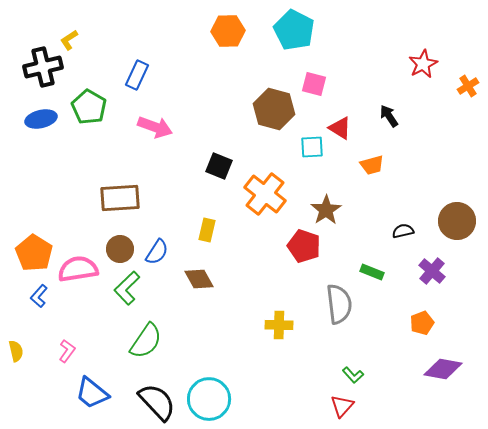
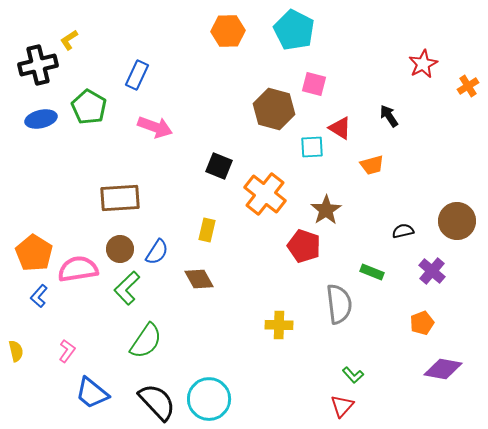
black cross at (43, 67): moved 5 px left, 2 px up
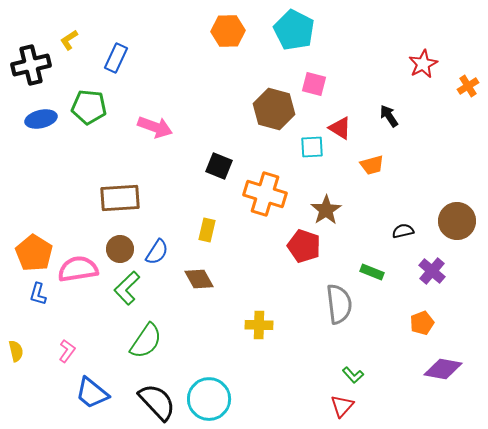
black cross at (38, 65): moved 7 px left
blue rectangle at (137, 75): moved 21 px left, 17 px up
green pentagon at (89, 107): rotated 24 degrees counterclockwise
orange cross at (265, 194): rotated 21 degrees counterclockwise
blue L-shape at (39, 296): moved 1 px left, 2 px up; rotated 25 degrees counterclockwise
yellow cross at (279, 325): moved 20 px left
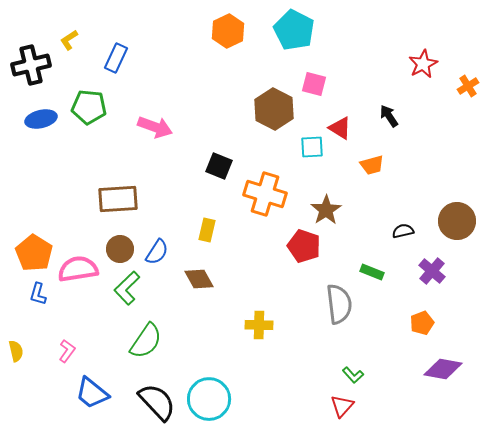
orange hexagon at (228, 31): rotated 24 degrees counterclockwise
brown hexagon at (274, 109): rotated 12 degrees clockwise
brown rectangle at (120, 198): moved 2 px left, 1 px down
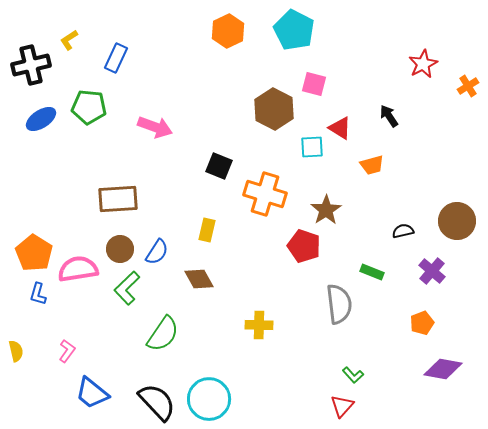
blue ellipse at (41, 119): rotated 20 degrees counterclockwise
green semicircle at (146, 341): moved 17 px right, 7 px up
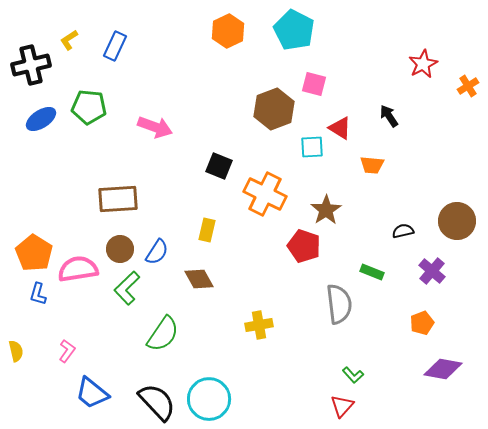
blue rectangle at (116, 58): moved 1 px left, 12 px up
brown hexagon at (274, 109): rotated 12 degrees clockwise
orange trapezoid at (372, 165): rotated 20 degrees clockwise
orange cross at (265, 194): rotated 9 degrees clockwise
yellow cross at (259, 325): rotated 12 degrees counterclockwise
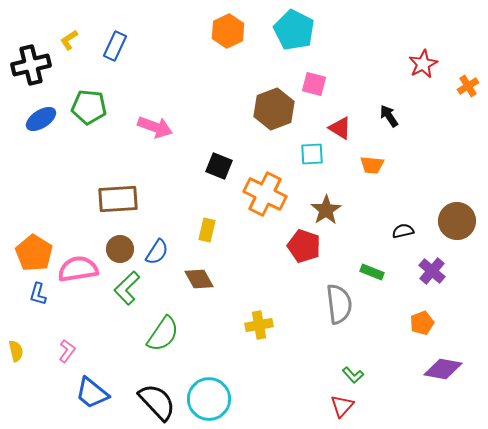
cyan square at (312, 147): moved 7 px down
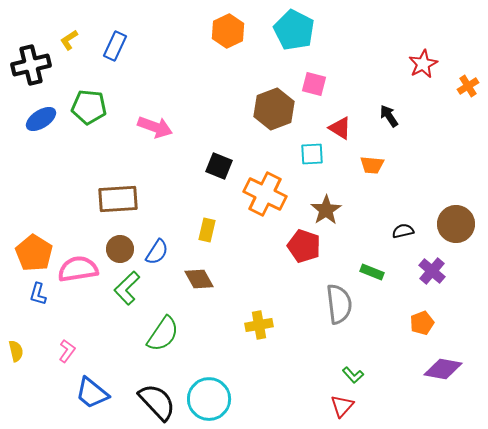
brown circle at (457, 221): moved 1 px left, 3 px down
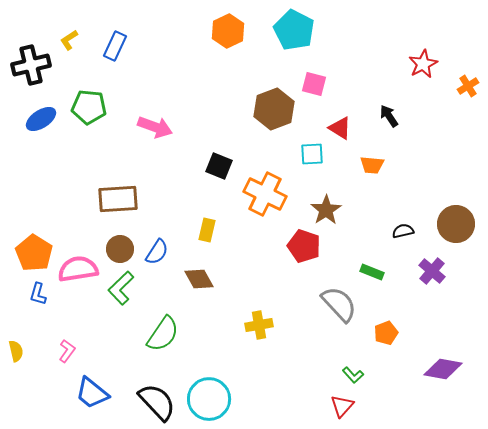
green L-shape at (127, 288): moved 6 px left
gray semicircle at (339, 304): rotated 36 degrees counterclockwise
orange pentagon at (422, 323): moved 36 px left, 10 px down
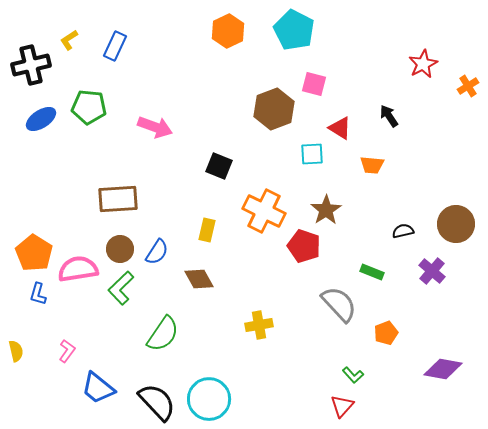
orange cross at (265, 194): moved 1 px left, 17 px down
blue trapezoid at (92, 393): moved 6 px right, 5 px up
